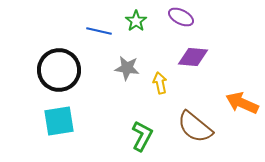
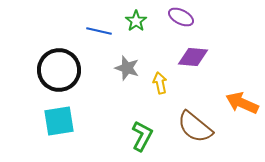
gray star: rotated 10 degrees clockwise
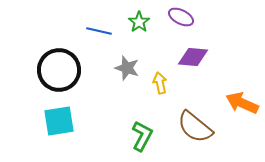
green star: moved 3 px right, 1 px down
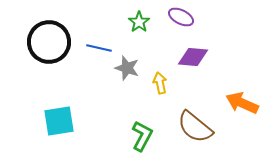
blue line: moved 17 px down
black circle: moved 10 px left, 28 px up
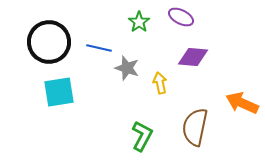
cyan square: moved 29 px up
brown semicircle: rotated 63 degrees clockwise
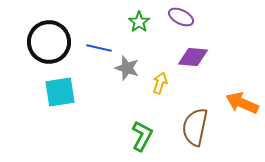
yellow arrow: rotated 30 degrees clockwise
cyan square: moved 1 px right
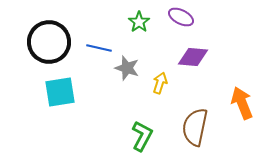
orange arrow: rotated 44 degrees clockwise
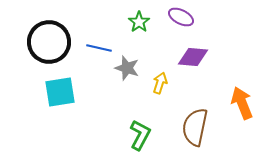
green L-shape: moved 2 px left, 1 px up
